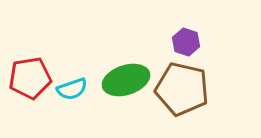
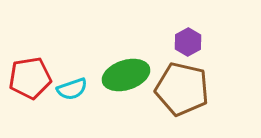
purple hexagon: moved 2 px right; rotated 12 degrees clockwise
green ellipse: moved 5 px up
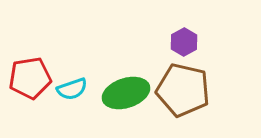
purple hexagon: moved 4 px left
green ellipse: moved 18 px down
brown pentagon: moved 1 px right, 1 px down
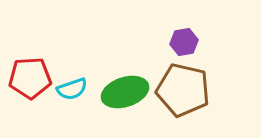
purple hexagon: rotated 20 degrees clockwise
red pentagon: rotated 6 degrees clockwise
green ellipse: moved 1 px left, 1 px up
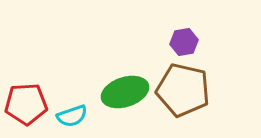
red pentagon: moved 4 px left, 26 px down
cyan semicircle: moved 27 px down
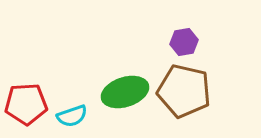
brown pentagon: moved 1 px right, 1 px down
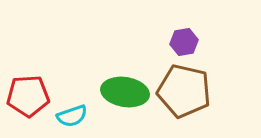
green ellipse: rotated 27 degrees clockwise
red pentagon: moved 2 px right, 8 px up
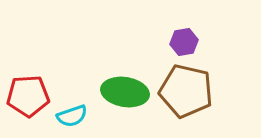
brown pentagon: moved 2 px right
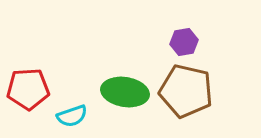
red pentagon: moved 7 px up
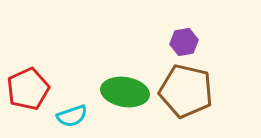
red pentagon: rotated 21 degrees counterclockwise
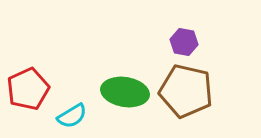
purple hexagon: rotated 20 degrees clockwise
cyan semicircle: rotated 12 degrees counterclockwise
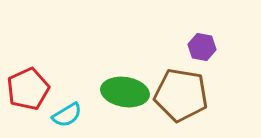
purple hexagon: moved 18 px right, 5 px down
brown pentagon: moved 5 px left, 4 px down; rotated 4 degrees counterclockwise
cyan semicircle: moved 5 px left, 1 px up
